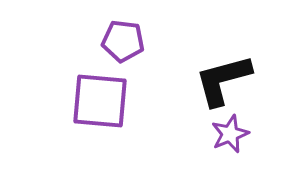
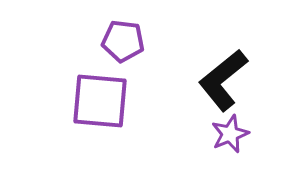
black L-shape: rotated 24 degrees counterclockwise
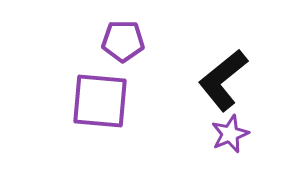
purple pentagon: rotated 6 degrees counterclockwise
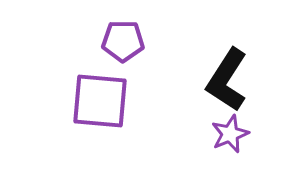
black L-shape: moved 4 px right; rotated 18 degrees counterclockwise
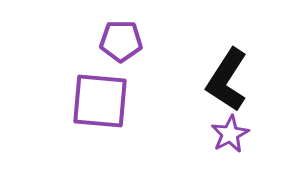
purple pentagon: moved 2 px left
purple star: rotated 6 degrees counterclockwise
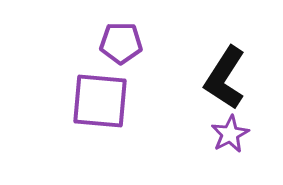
purple pentagon: moved 2 px down
black L-shape: moved 2 px left, 2 px up
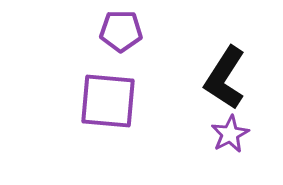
purple pentagon: moved 12 px up
purple square: moved 8 px right
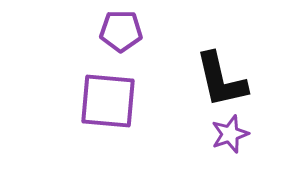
black L-shape: moved 4 px left, 2 px down; rotated 46 degrees counterclockwise
purple star: rotated 9 degrees clockwise
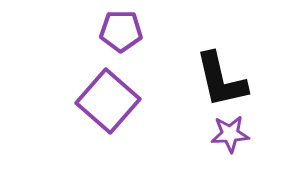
purple square: rotated 36 degrees clockwise
purple star: rotated 15 degrees clockwise
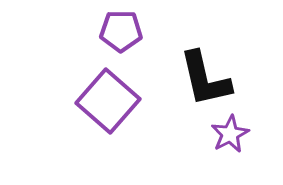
black L-shape: moved 16 px left, 1 px up
purple star: rotated 24 degrees counterclockwise
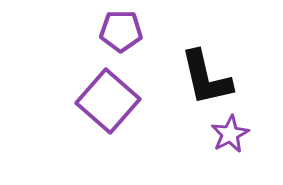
black L-shape: moved 1 px right, 1 px up
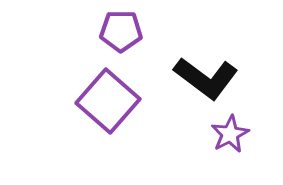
black L-shape: rotated 40 degrees counterclockwise
